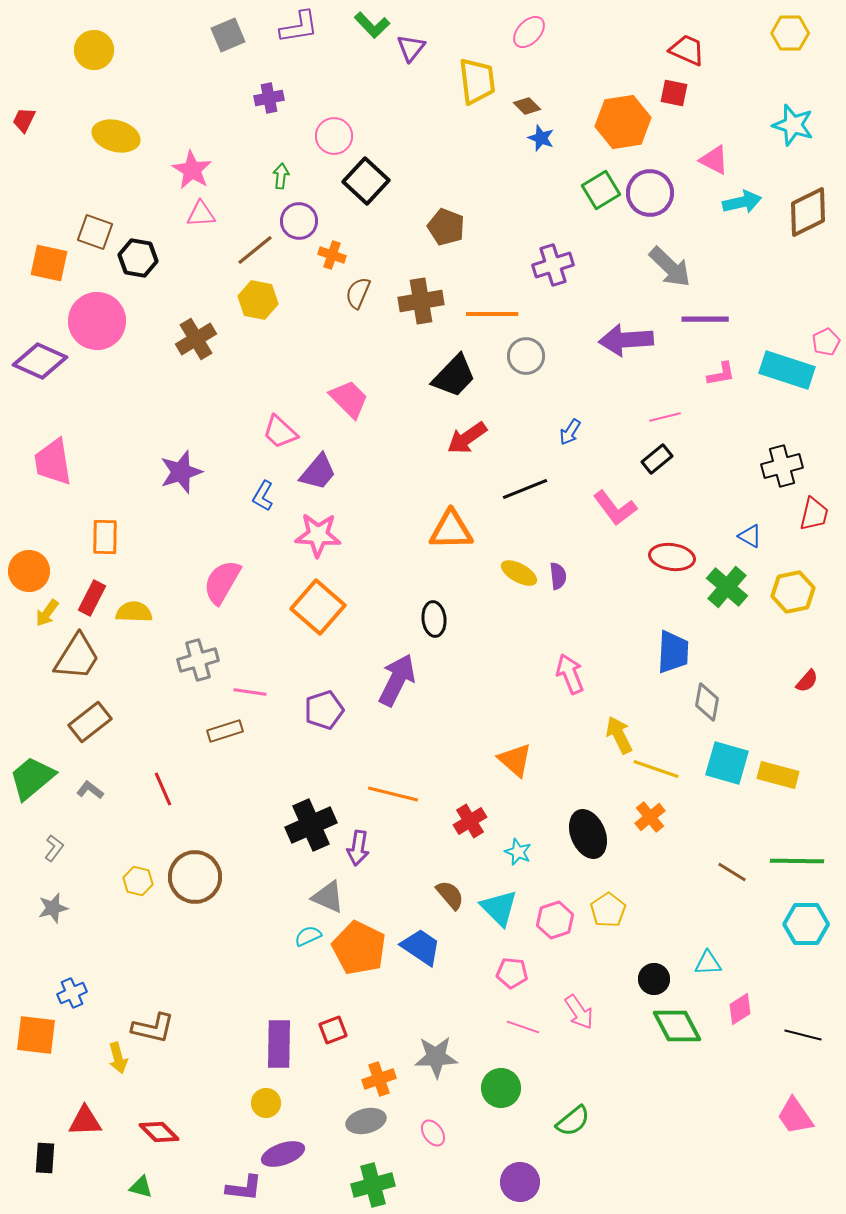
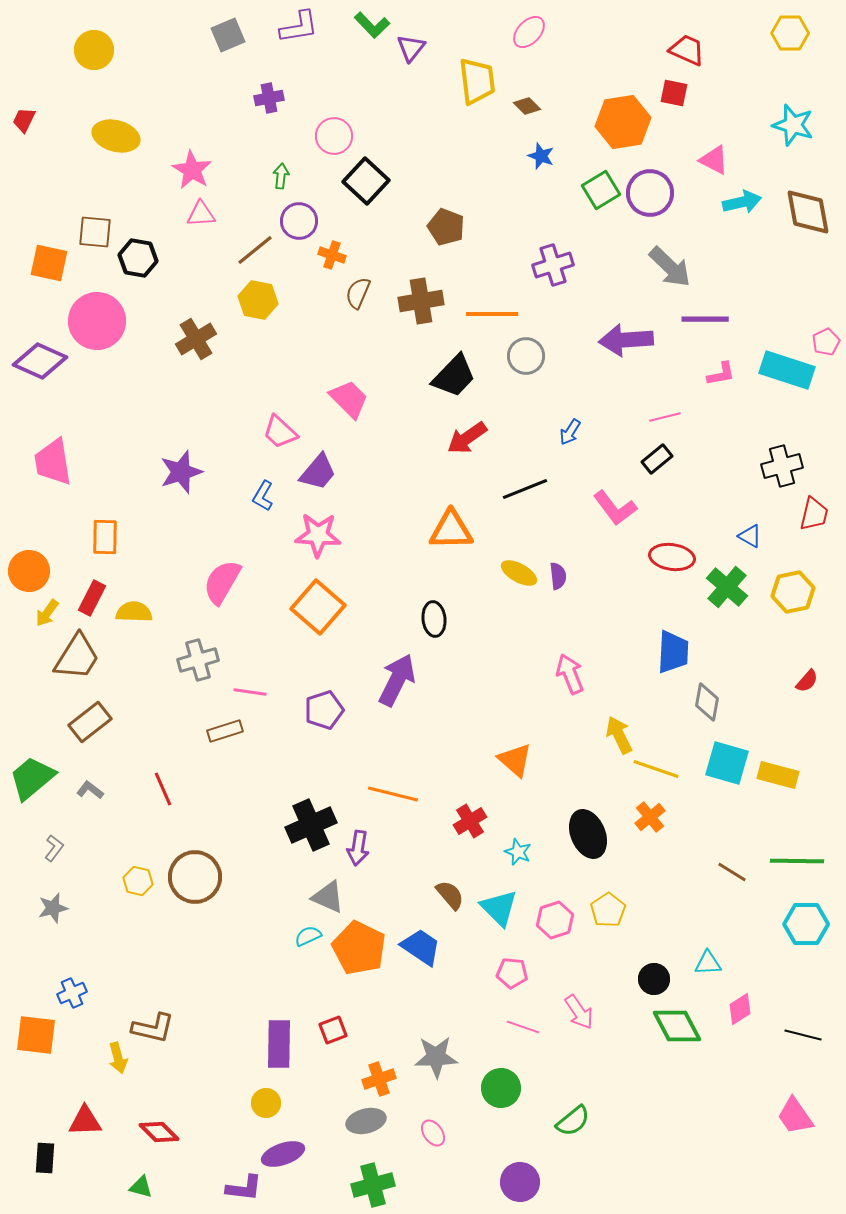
blue star at (541, 138): moved 18 px down
brown diamond at (808, 212): rotated 74 degrees counterclockwise
brown square at (95, 232): rotated 15 degrees counterclockwise
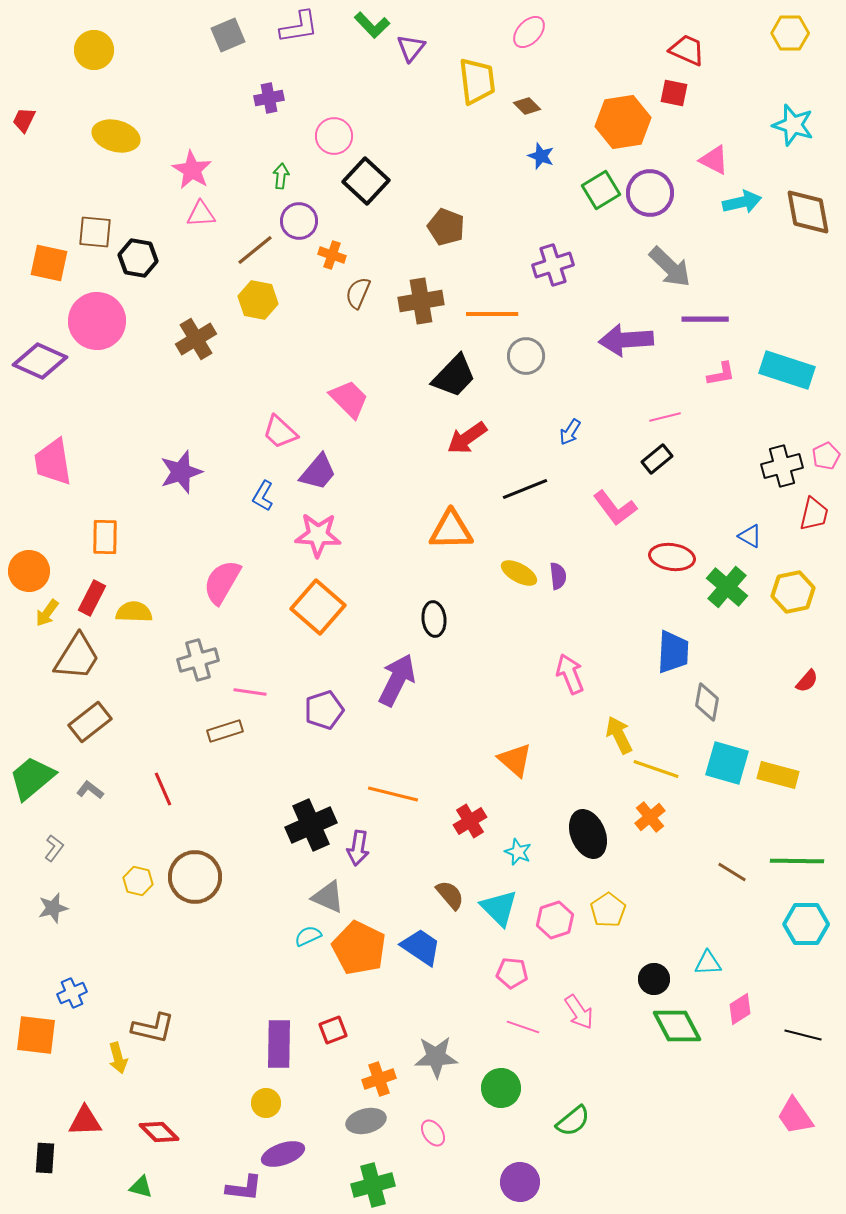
pink pentagon at (826, 342): moved 114 px down
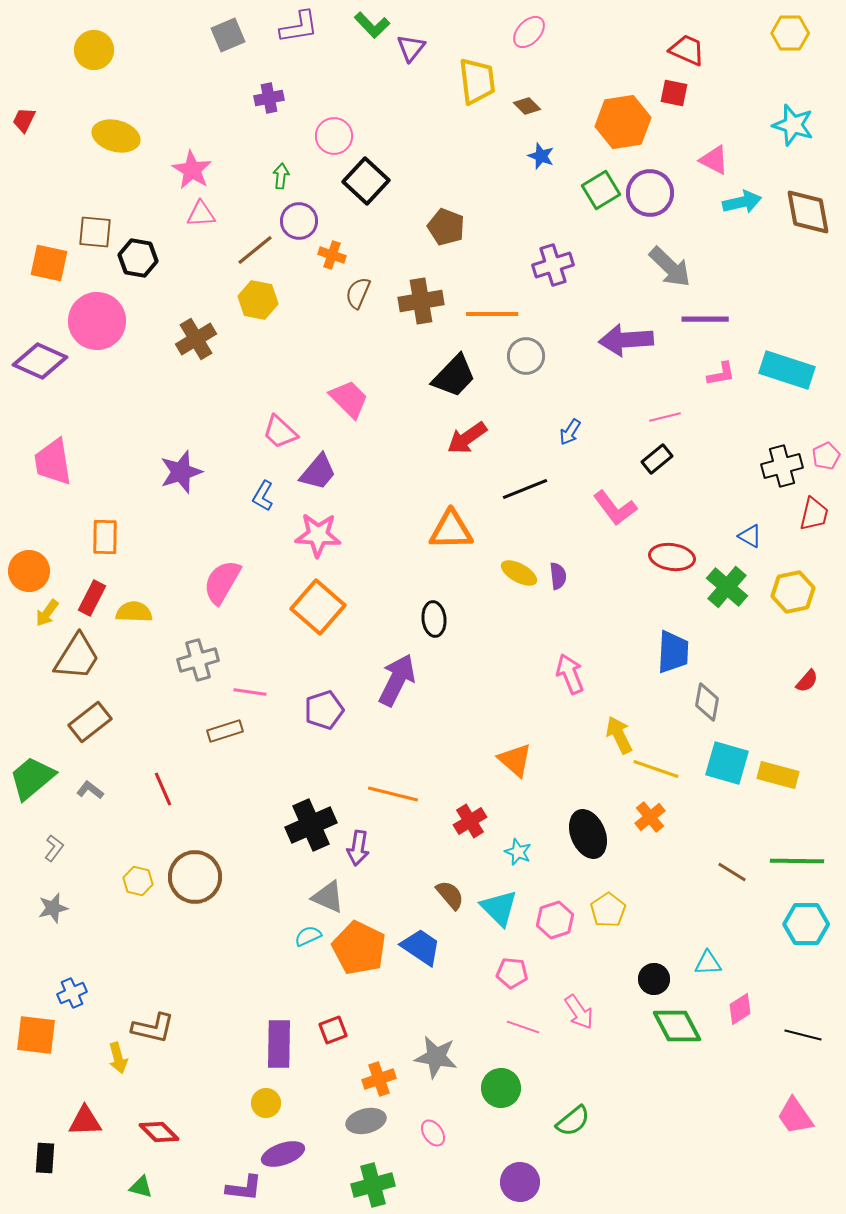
gray star at (436, 1057): rotated 12 degrees clockwise
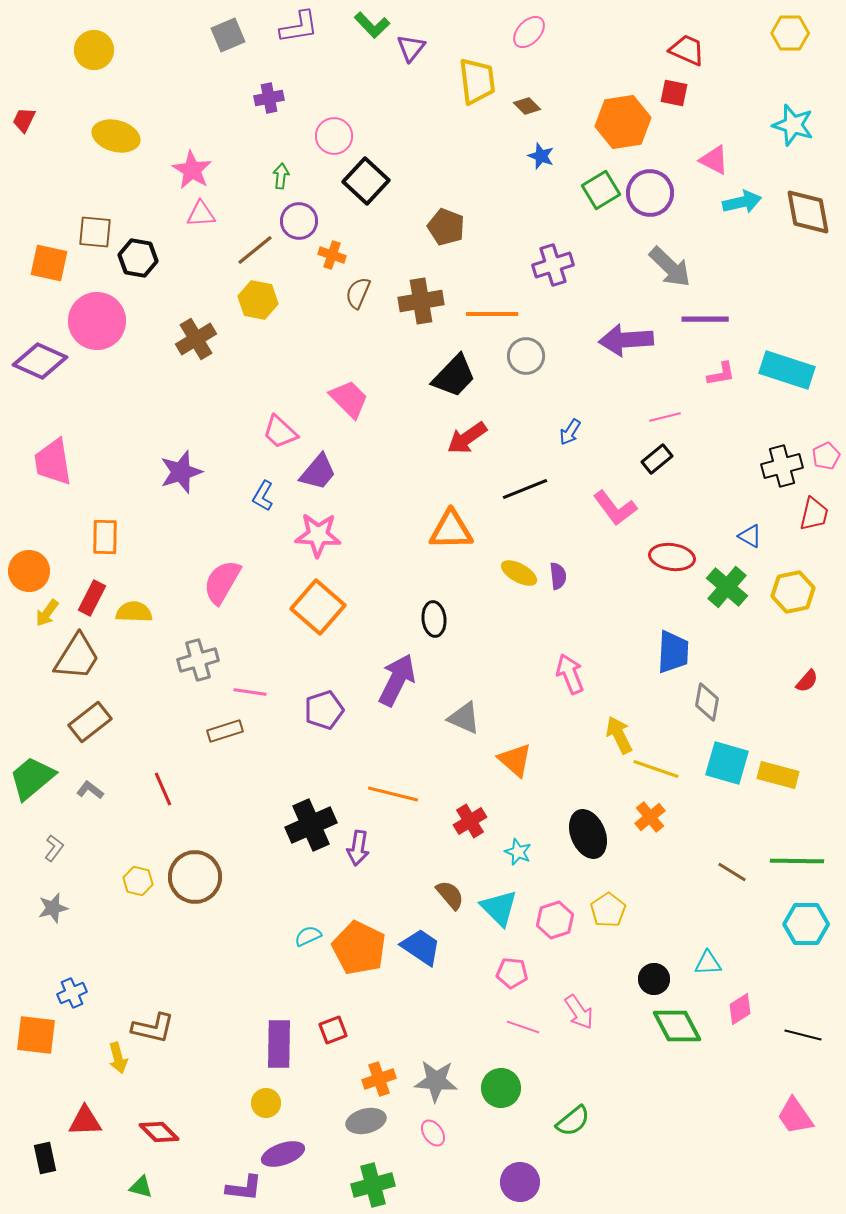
gray triangle at (328, 897): moved 136 px right, 179 px up
gray star at (436, 1057): moved 24 px down; rotated 6 degrees counterclockwise
black rectangle at (45, 1158): rotated 16 degrees counterclockwise
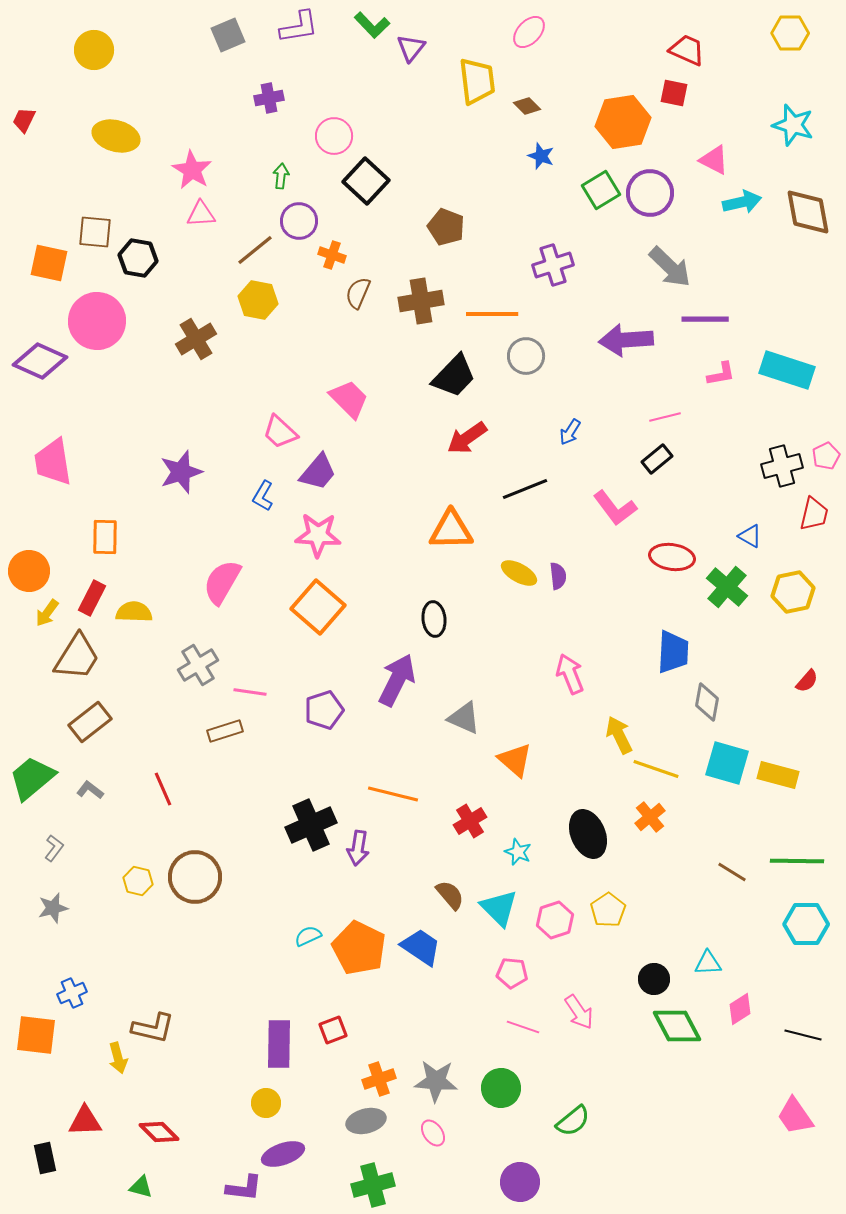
gray cross at (198, 660): moved 5 px down; rotated 15 degrees counterclockwise
